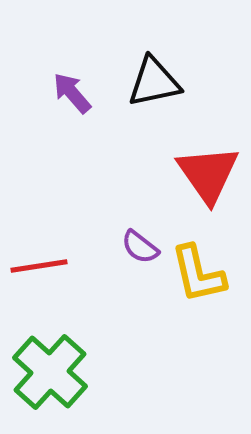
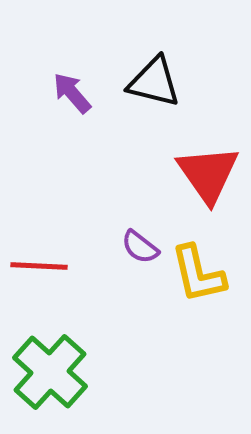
black triangle: rotated 26 degrees clockwise
red line: rotated 12 degrees clockwise
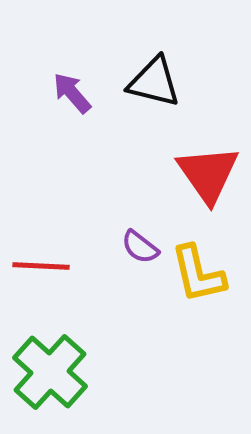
red line: moved 2 px right
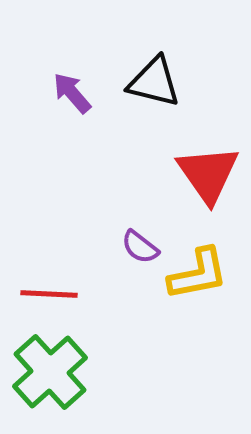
red line: moved 8 px right, 28 px down
yellow L-shape: rotated 88 degrees counterclockwise
green cross: rotated 6 degrees clockwise
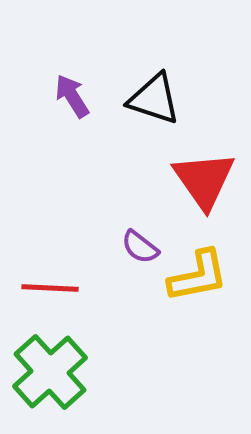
black triangle: moved 17 px down; rotated 4 degrees clockwise
purple arrow: moved 3 px down; rotated 9 degrees clockwise
red triangle: moved 4 px left, 6 px down
yellow L-shape: moved 2 px down
red line: moved 1 px right, 6 px up
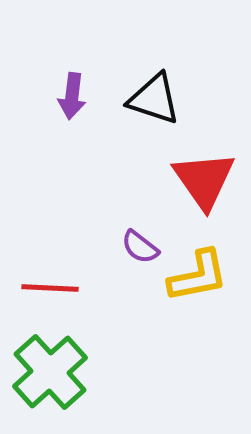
purple arrow: rotated 141 degrees counterclockwise
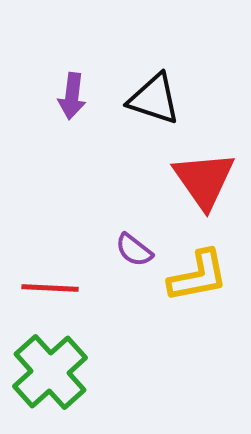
purple semicircle: moved 6 px left, 3 px down
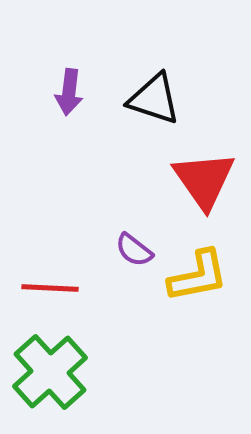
purple arrow: moved 3 px left, 4 px up
